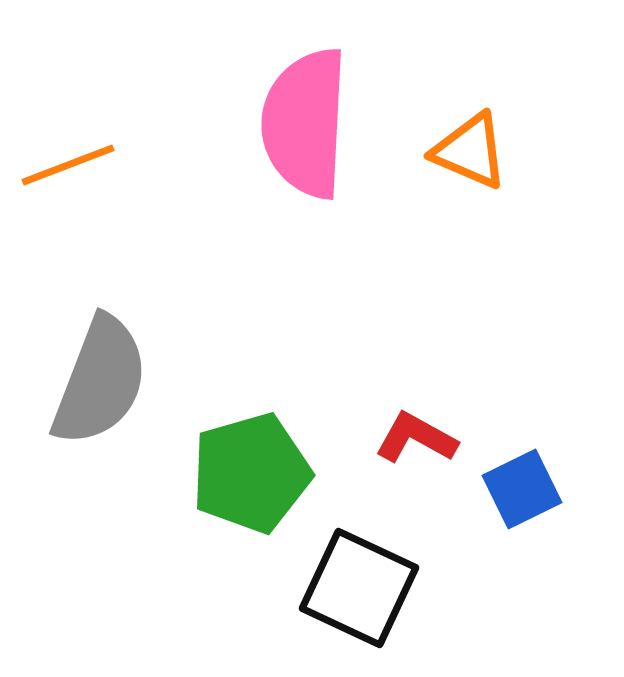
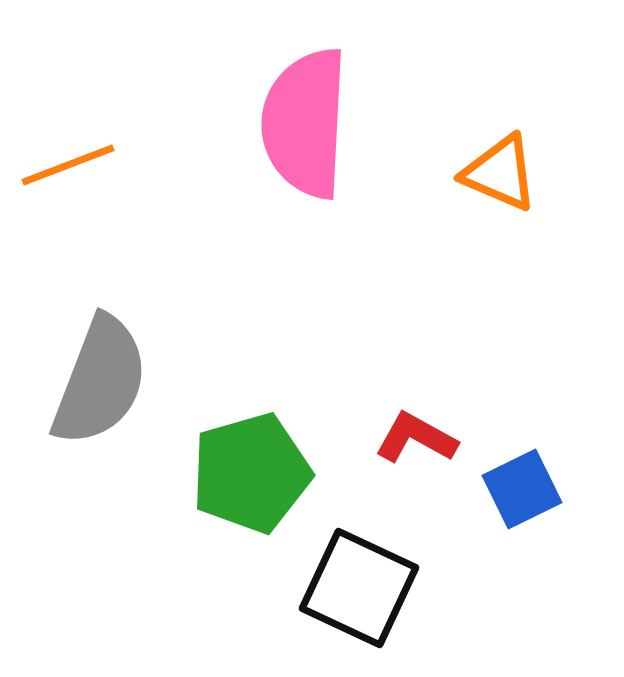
orange triangle: moved 30 px right, 22 px down
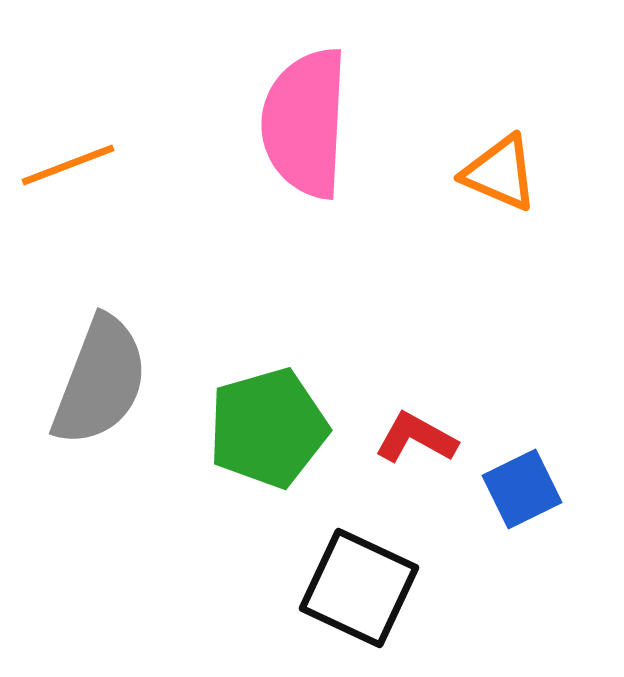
green pentagon: moved 17 px right, 45 px up
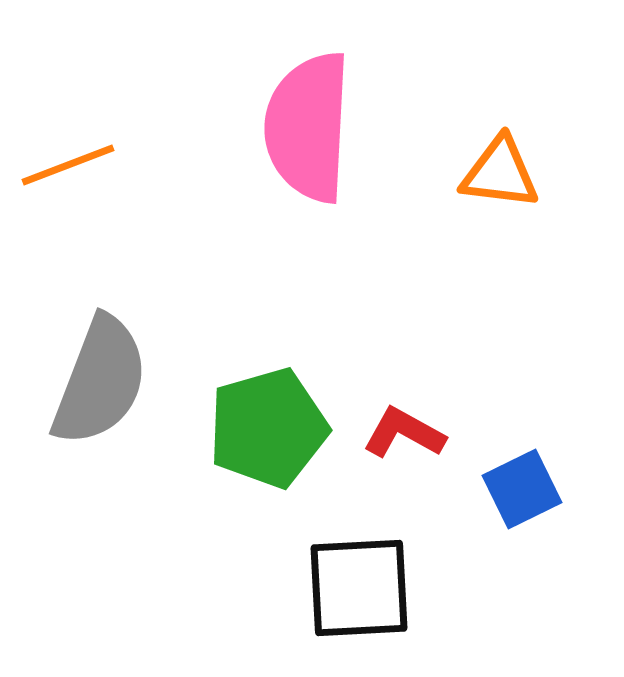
pink semicircle: moved 3 px right, 4 px down
orange triangle: rotated 16 degrees counterclockwise
red L-shape: moved 12 px left, 5 px up
black square: rotated 28 degrees counterclockwise
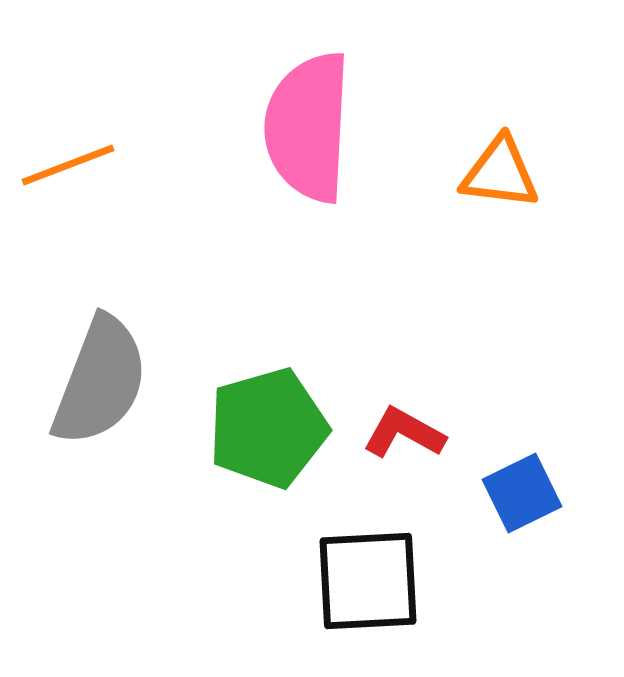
blue square: moved 4 px down
black square: moved 9 px right, 7 px up
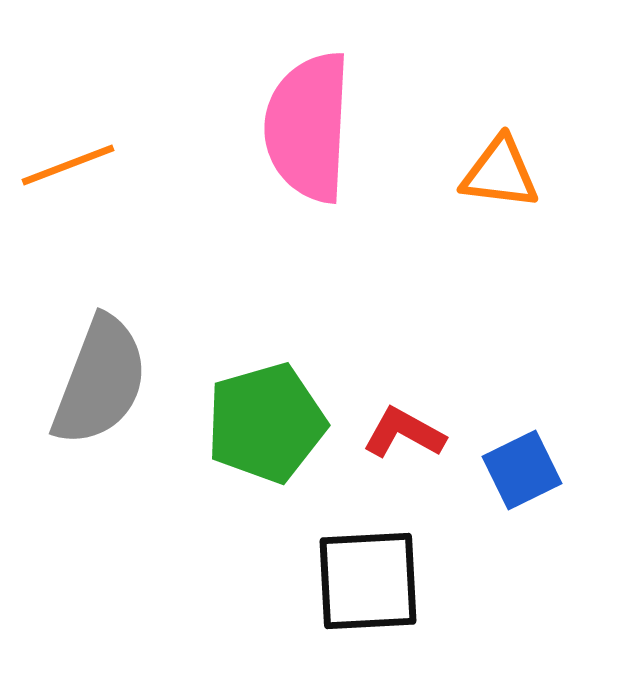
green pentagon: moved 2 px left, 5 px up
blue square: moved 23 px up
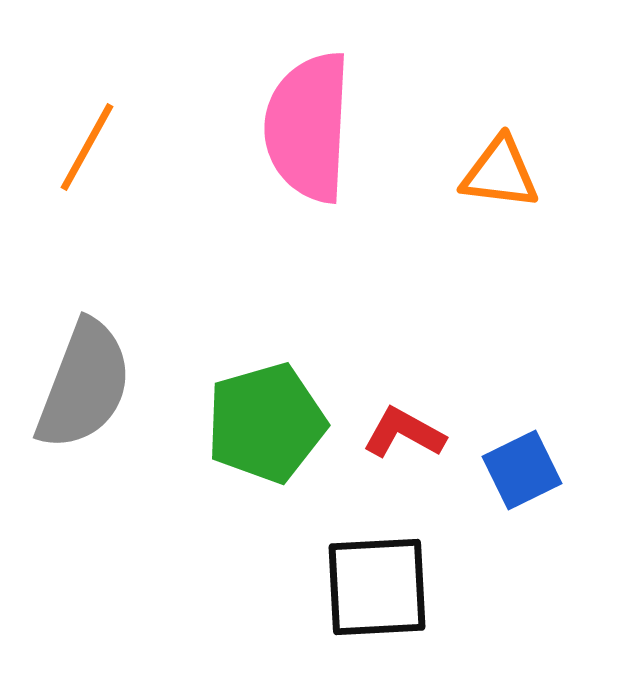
orange line: moved 19 px right, 18 px up; rotated 40 degrees counterclockwise
gray semicircle: moved 16 px left, 4 px down
black square: moved 9 px right, 6 px down
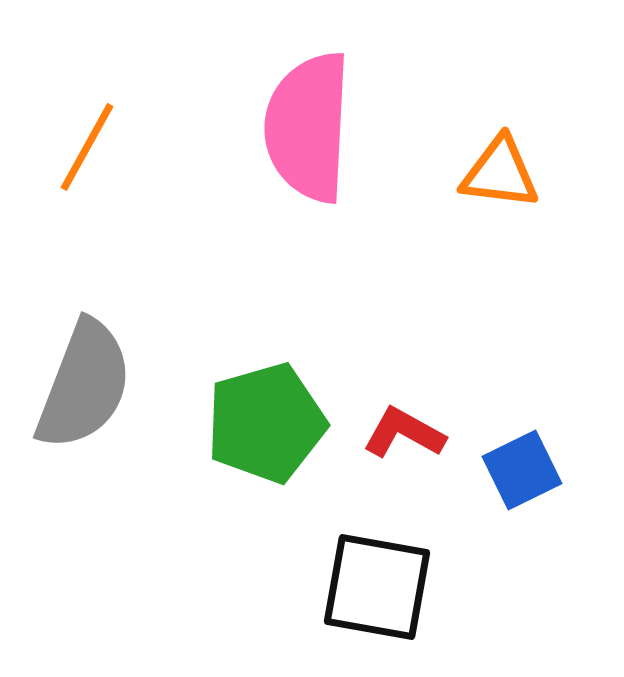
black square: rotated 13 degrees clockwise
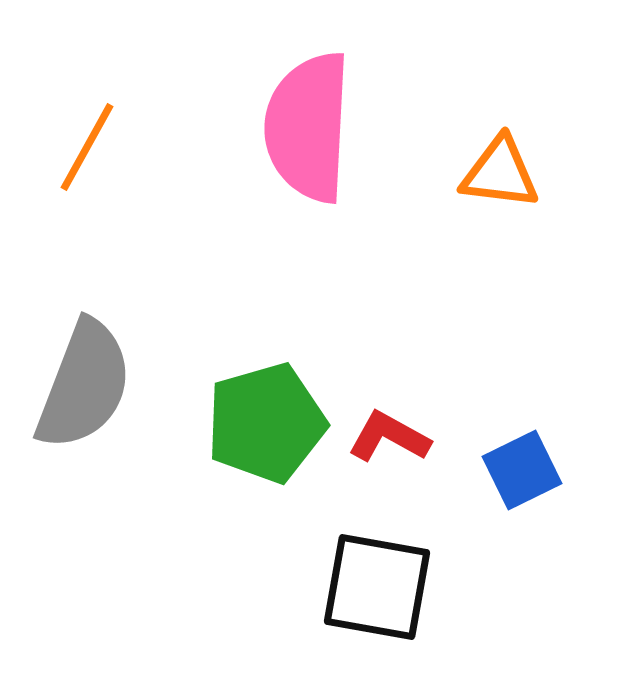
red L-shape: moved 15 px left, 4 px down
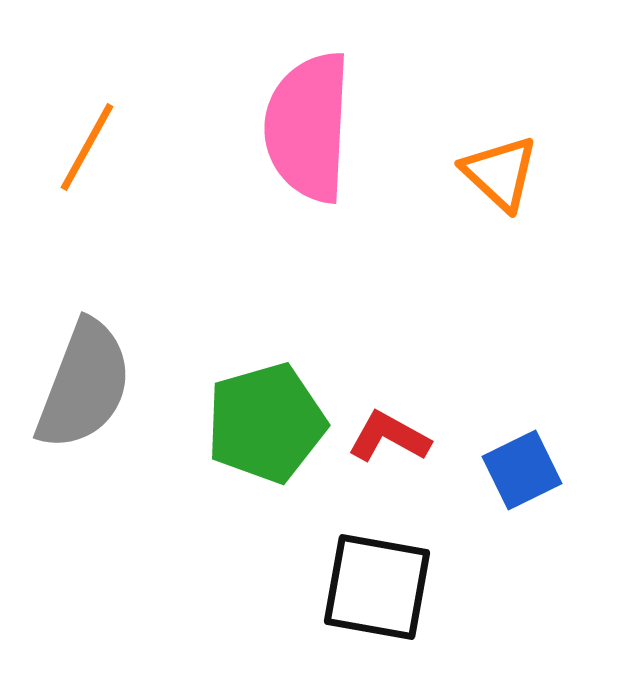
orange triangle: rotated 36 degrees clockwise
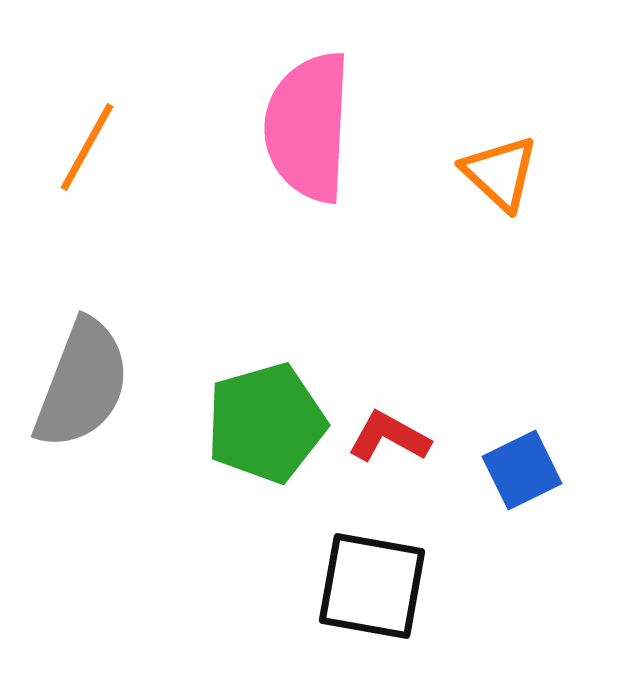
gray semicircle: moved 2 px left, 1 px up
black square: moved 5 px left, 1 px up
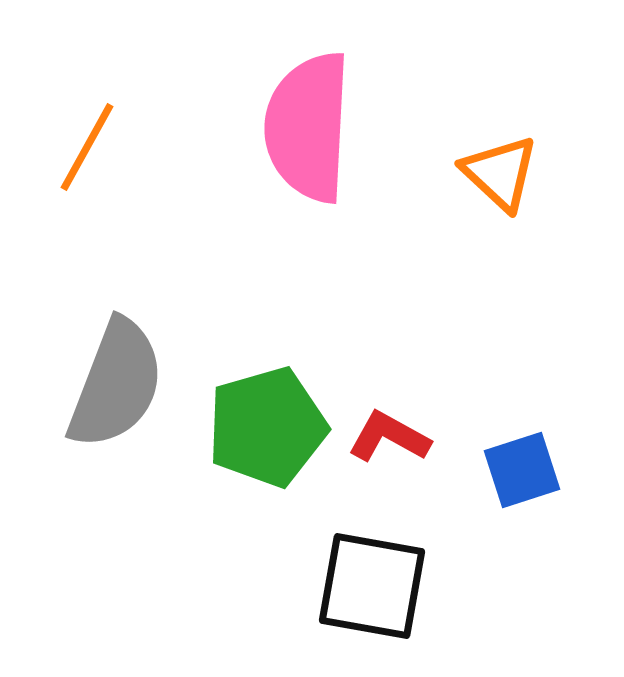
gray semicircle: moved 34 px right
green pentagon: moved 1 px right, 4 px down
blue square: rotated 8 degrees clockwise
